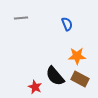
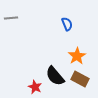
gray line: moved 10 px left
orange star: rotated 30 degrees counterclockwise
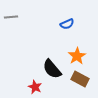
gray line: moved 1 px up
blue semicircle: rotated 88 degrees clockwise
black semicircle: moved 3 px left, 7 px up
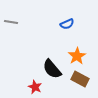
gray line: moved 5 px down; rotated 16 degrees clockwise
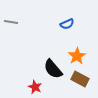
black semicircle: moved 1 px right
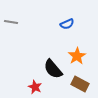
brown rectangle: moved 5 px down
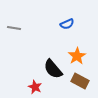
gray line: moved 3 px right, 6 px down
brown rectangle: moved 3 px up
